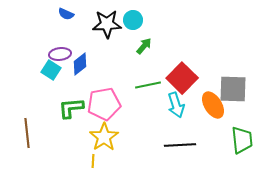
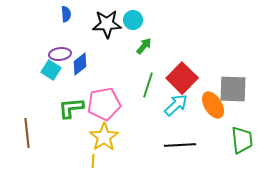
blue semicircle: rotated 119 degrees counterclockwise
green line: rotated 60 degrees counterclockwise
cyan arrow: rotated 115 degrees counterclockwise
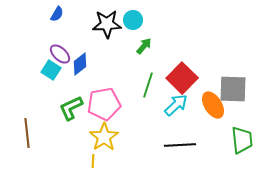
blue semicircle: moved 9 px left; rotated 35 degrees clockwise
purple ellipse: rotated 50 degrees clockwise
green L-shape: rotated 20 degrees counterclockwise
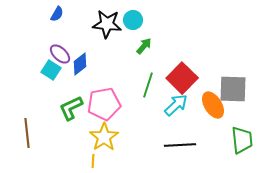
black star: rotated 8 degrees clockwise
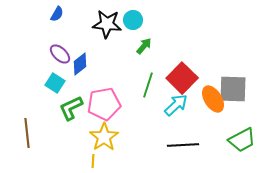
cyan square: moved 4 px right, 13 px down
orange ellipse: moved 6 px up
green trapezoid: rotated 68 degrees clockwise
black line: moved 3 px right
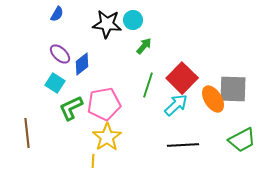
blue diamond: moved 2 px right
yellow star: moved 3 px right
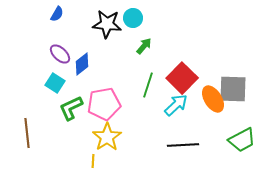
cyan circle: moved 2 px up
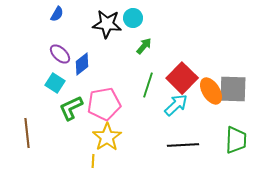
orange ellipse: moved 2 px left, 8 px up
green trapezoid: moved 6 px left; rotated 60 degrees counterclockwise
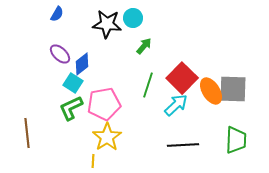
cyan square: moved 18 px right
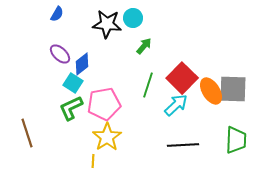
brown line: rotated 12 degrees counterclockwise
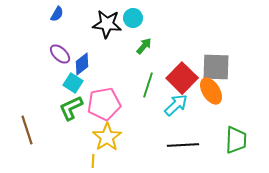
gray square: moved 17 px left, 22 px up
brown line: moved 3 px up
